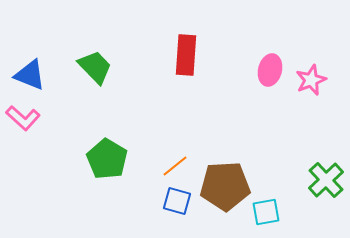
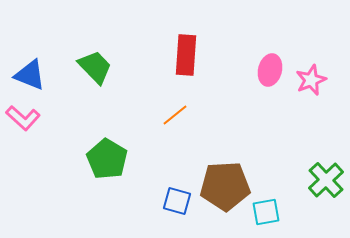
orange line: moved 51 px up
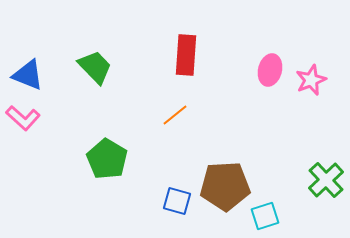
blue triangle: moved 2 px left
cyan square: moved 1 px left, 4 px down; rotated 8 degrees counterclockwise
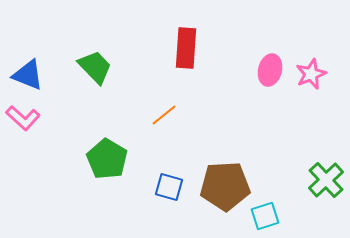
red rectangle: moved 7 px up
pink star: moved 6 px up
orange line: moved 11 px left
blue square: moved 8 px left, 14 px up
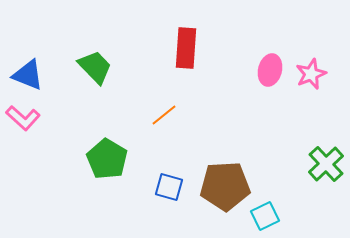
green cross: moved 16 px up
cyan square: rotated 8 degrees counterclockwise
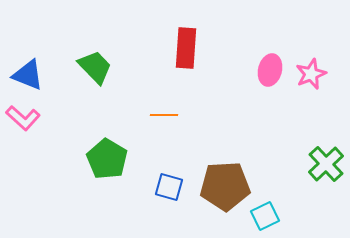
orange line: rotated 40 degrees clockwise
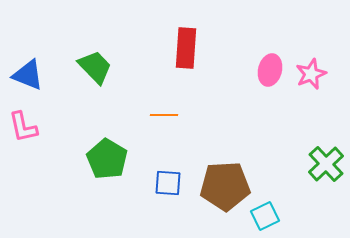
pink L-shape: moved 9 px down; rotated 36 degrees clockwise
blue square: moved 1 px left, 4 px up; rotated 12 degrees counterclockwise
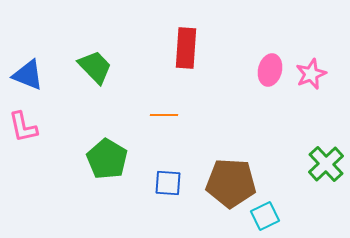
brown pentagon: moved 6 px right, 3 px up; rotated 6 degrees clockwise
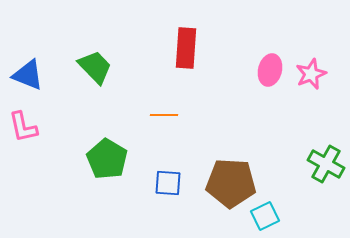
green cross: rotated 18 degrees counterclockwise
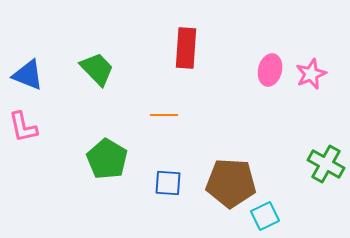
green trapezoid: moved 2 px right, 2 px down
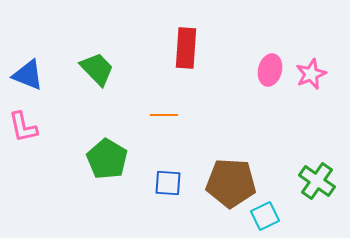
green cross: moved 9 px left, 17 px down; rotated 6 degrees clockwise
